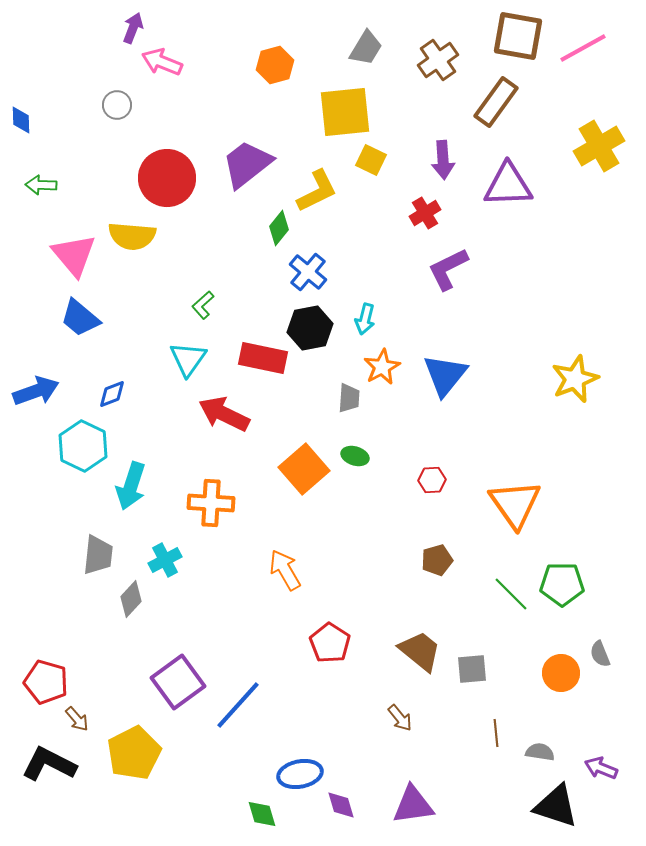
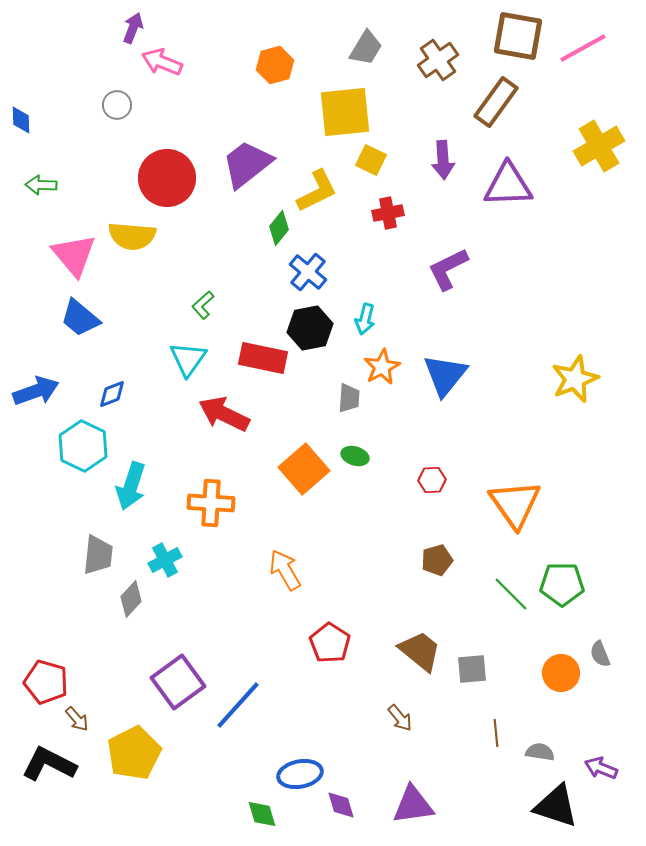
red cross at (425, 213): moved 37 px left; rotated 20 degrees clockwise
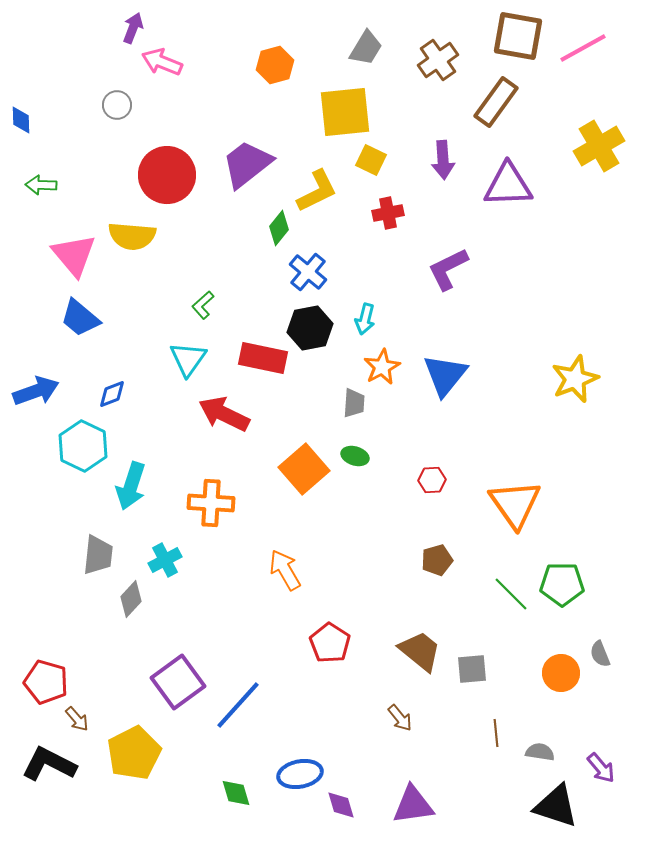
red circle at (167, 178): moved 3 px up
gray trapezoid at (349, 398): moved 5 px right, 5 px down
purple arrow at (601, 768): rotated 152 degrees counterclockwise
green diamond at (262, 814): moved 26 px left, 21 px up
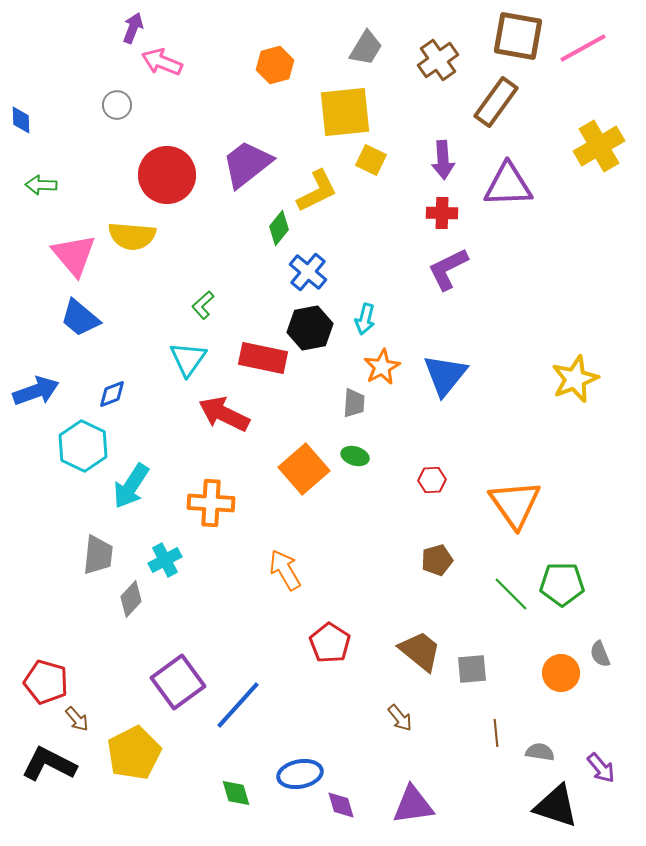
red cross at (388, 213): moved 54 px right; rotated 12 degrees clockwise
cyan arrow at (131, 486): rotated 15 degrees clockwise
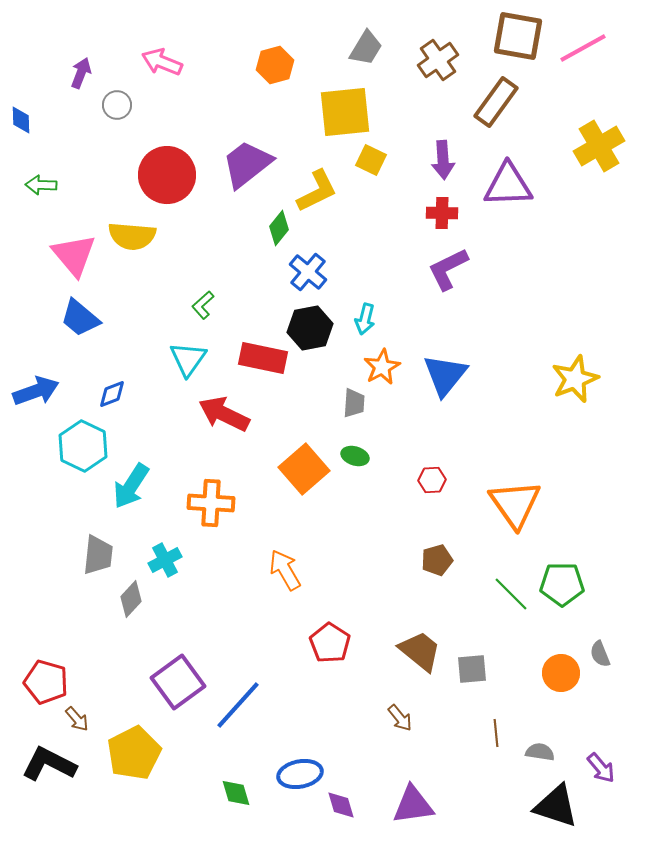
purple arrow at (133, 28): moved 52 px left, 45 px down
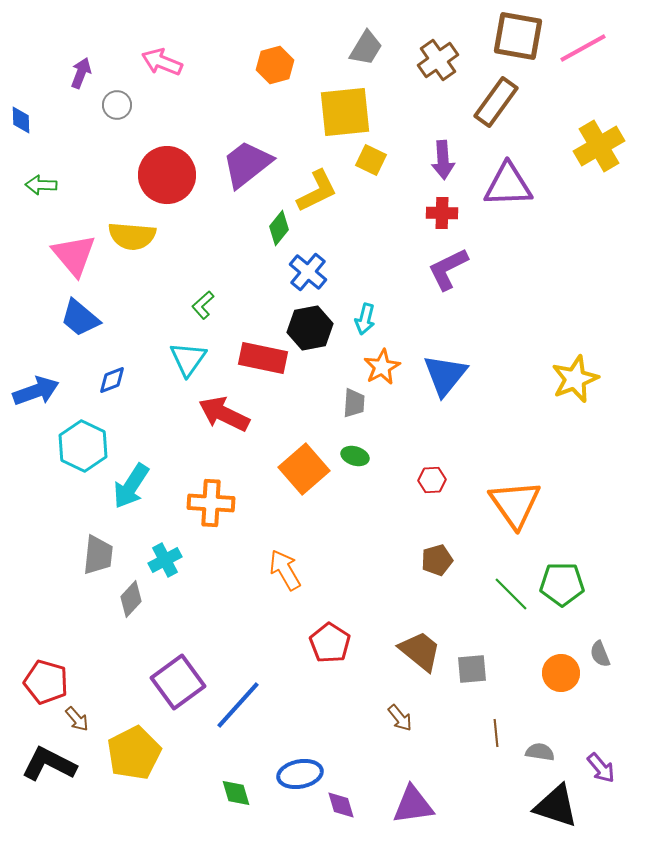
blue diamond at (112, 394): moved 14 px up
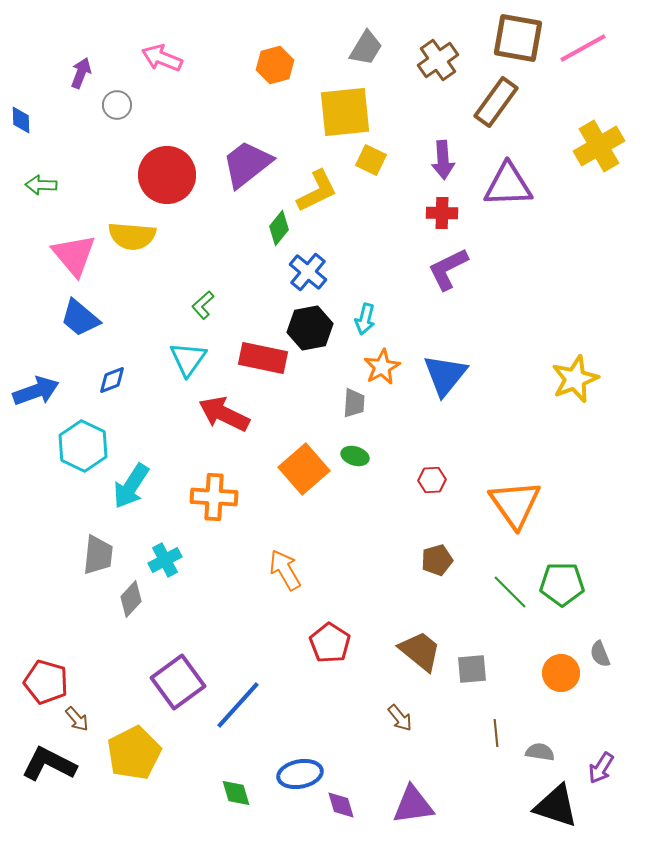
brown square at (518, 36): moved 2 px down
pink arrow at (162, 62): moved 4 px up
orange cross at (211, 503): moved 3 px right, 6 px up
green line at (511, 594): moved 1 px left, 2 px up
purple arrow at (601, 768): rotated 72 degrees clockwise
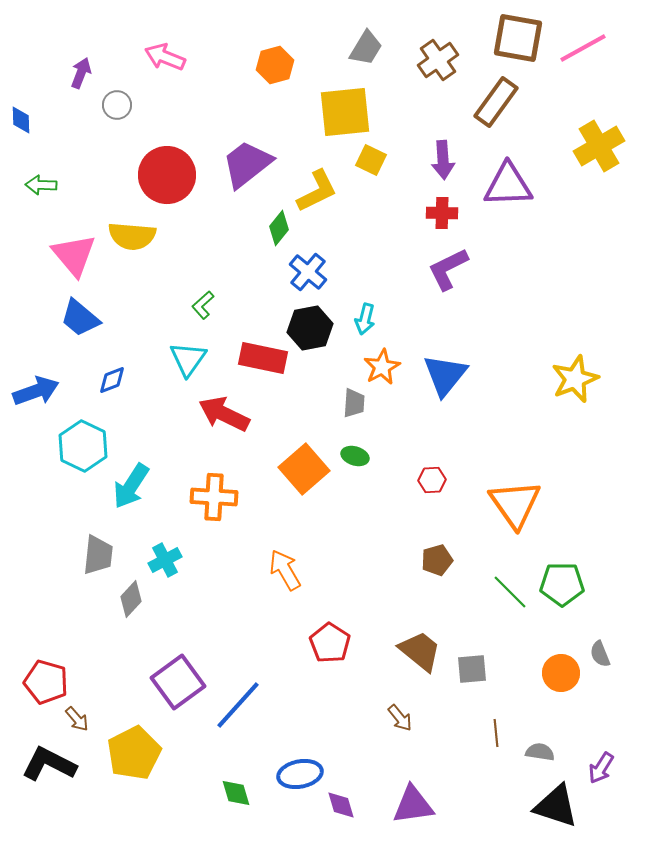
pink arrow at (162, 58): moved 3 px right, 1 px up
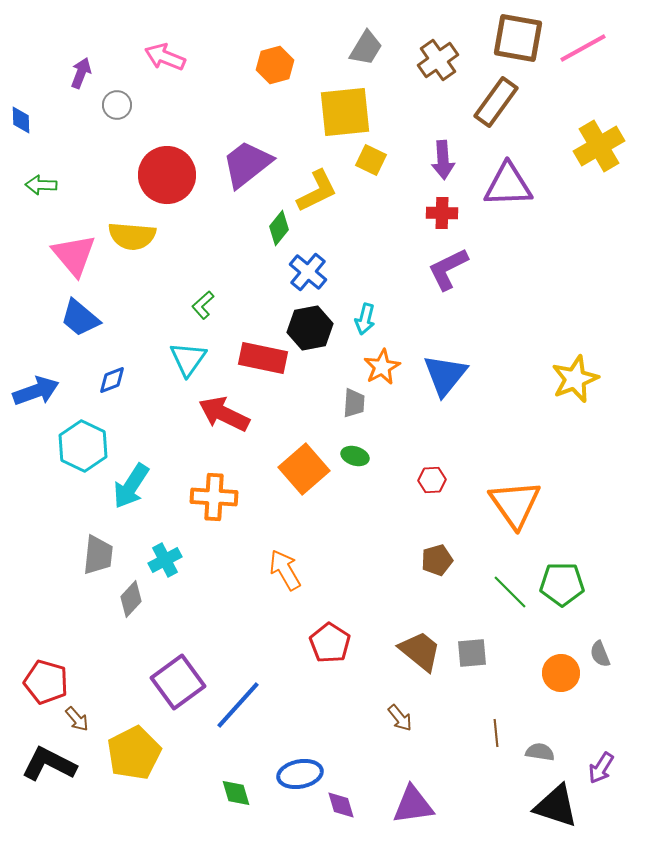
gray square at (472, 669): moved 16 px up
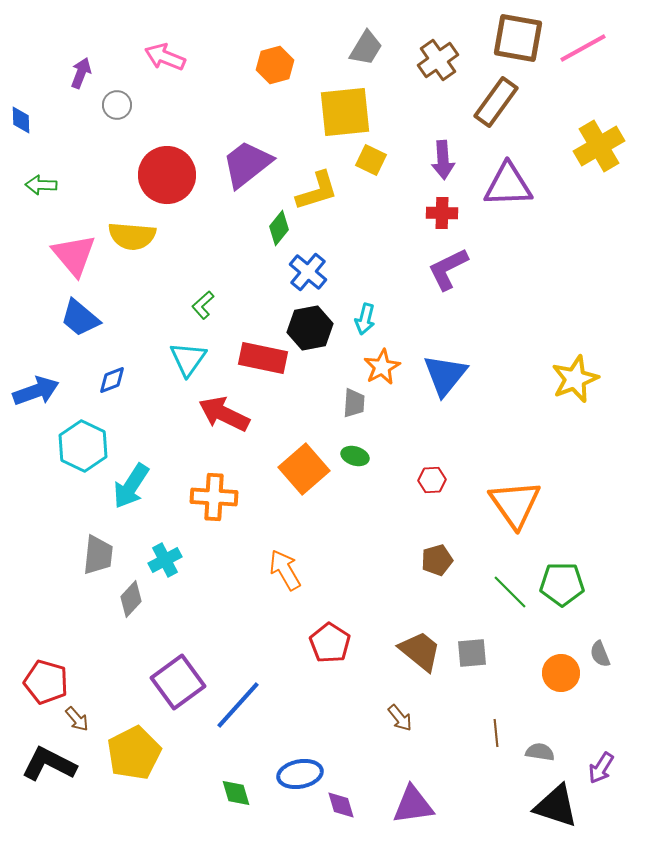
yellow L-shape at (317, 191): rotated 9 degrees clockwise
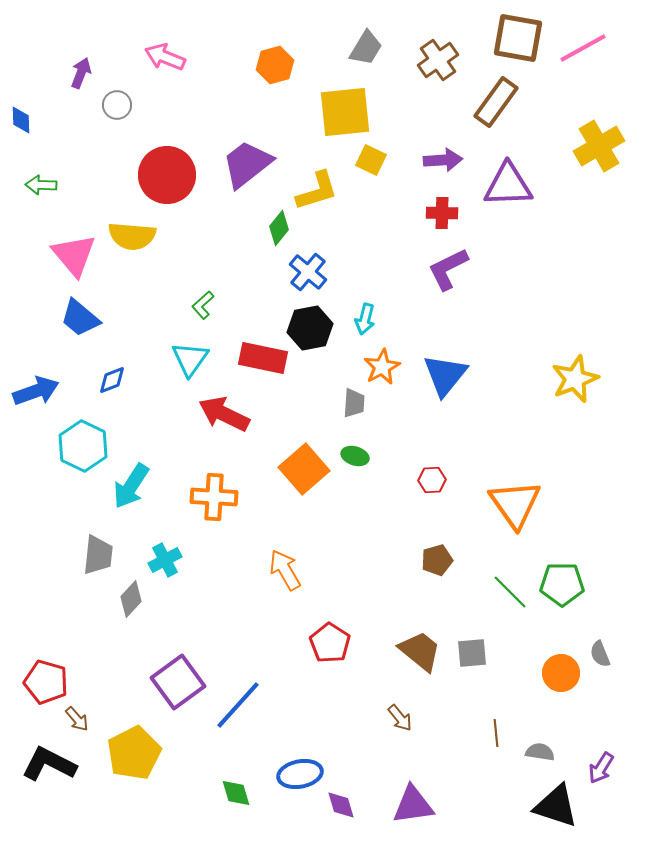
purple arrow at (443, 160): rotated 90 degrees counterclockwise
cyan triangle at (188, 359): moved 2 px right
